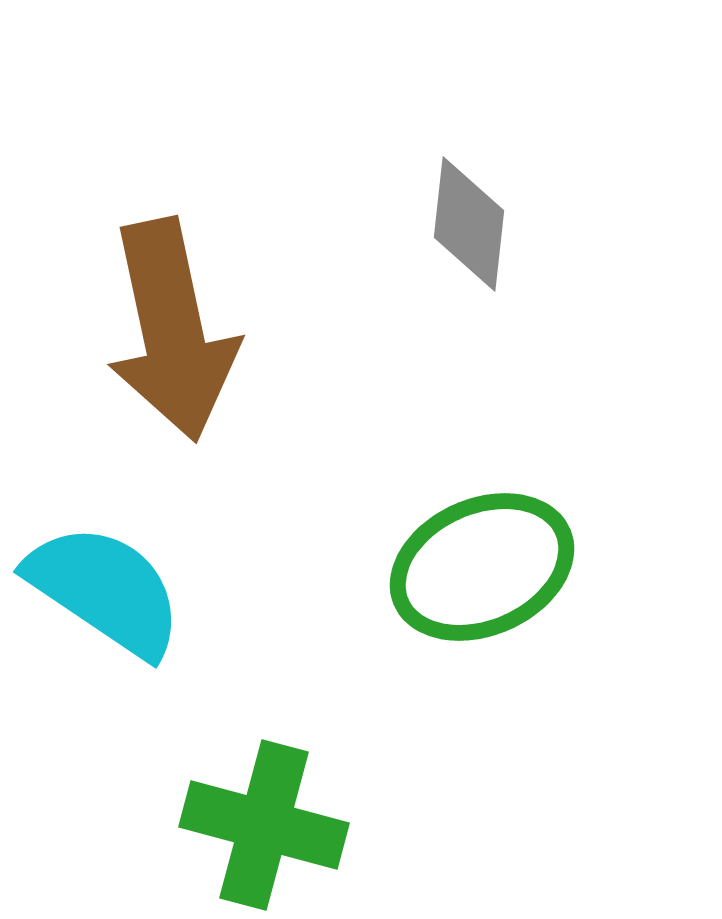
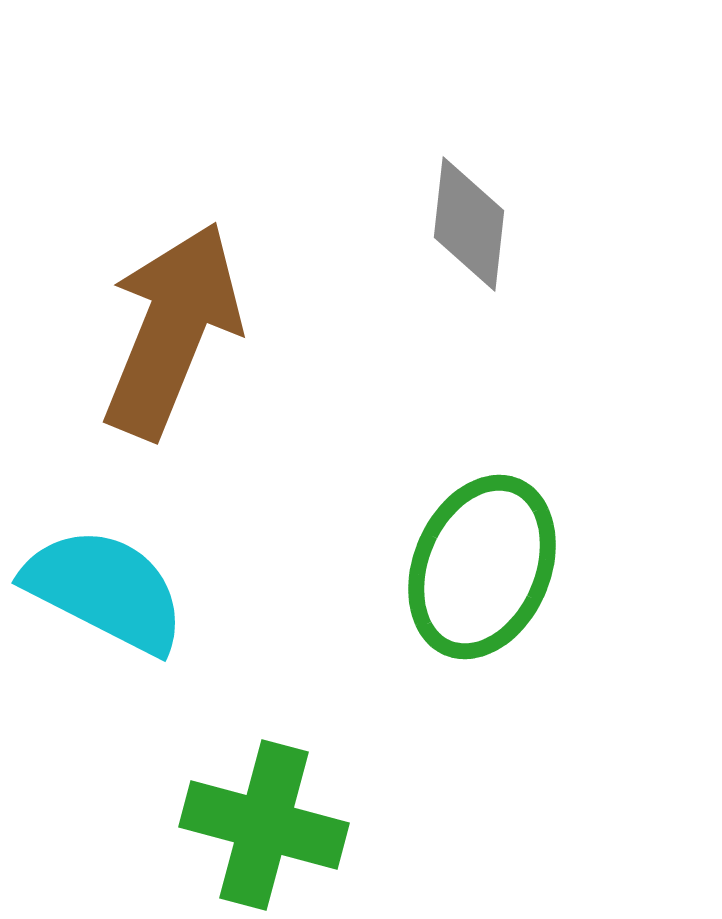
brown arrow: rotated 146 degrees counterclockwise
green ellipse: rotated 43 degrees counterclockwise
cyan semicircle: rotated 7 degrees counterclockwise
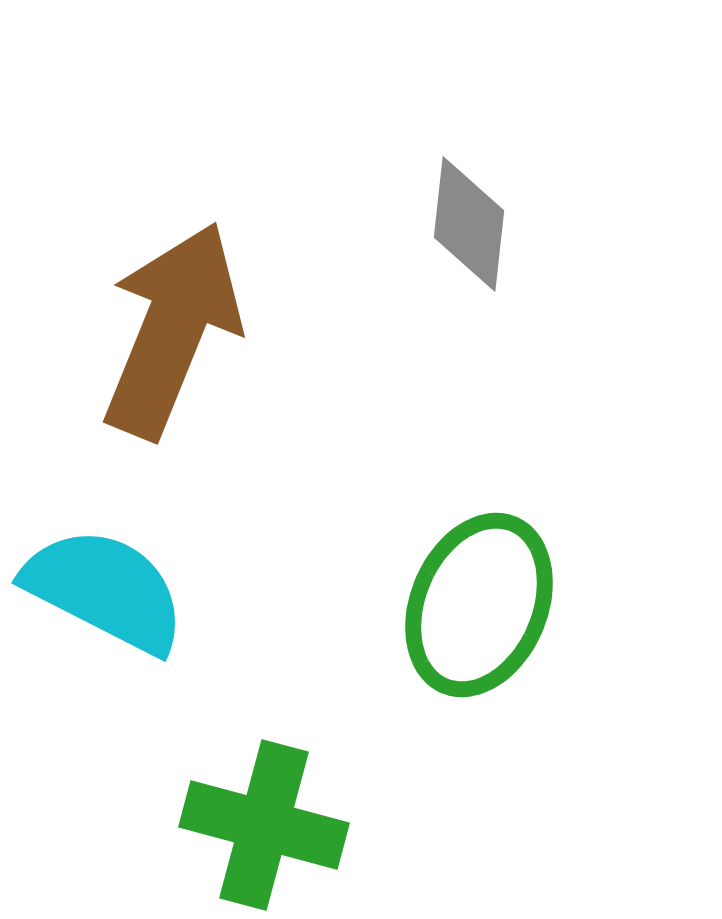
green ellipse: moved 3 px left, 38 px down
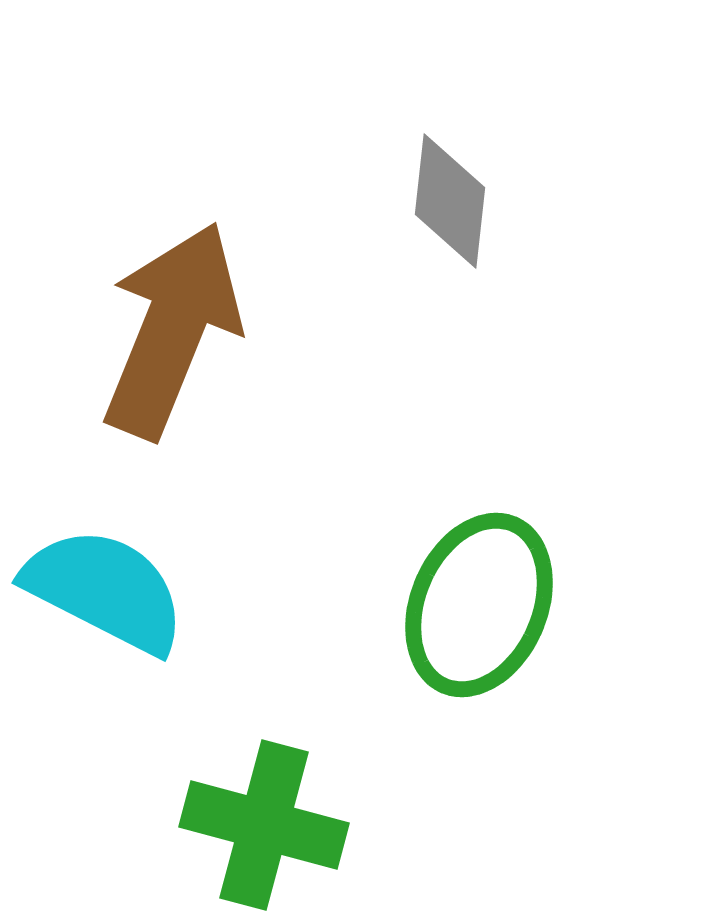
gray diamond: moved 19 px left, 23 px up
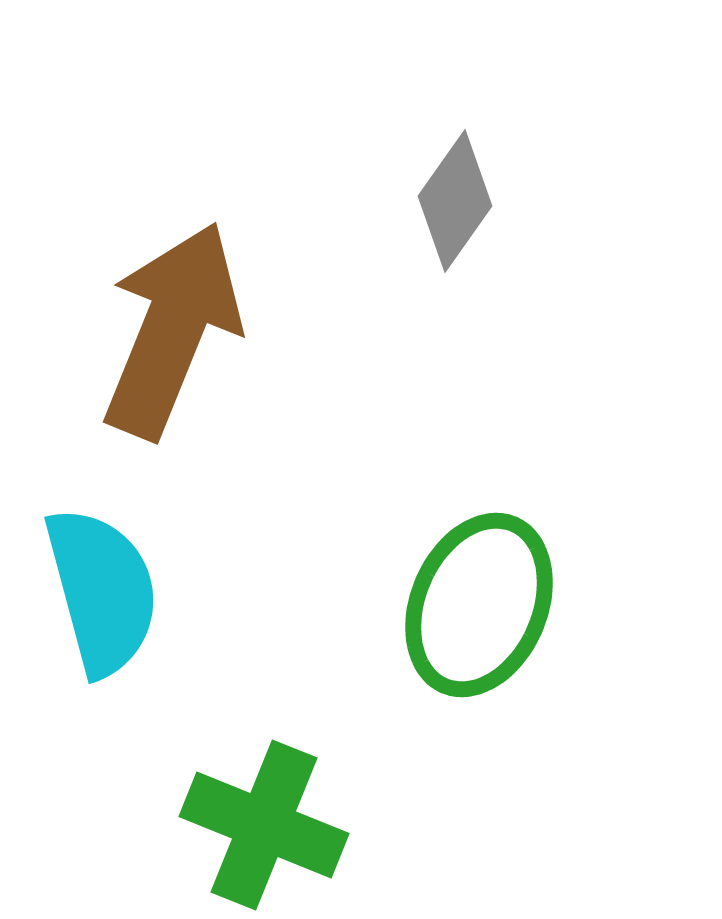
gray diamond: moved 5 px right; rotated 29 degrees clockwise
cyan semicircle: moved 3 px left, 1 px down; rotated 48 degrees clockwise
green cross: rotated 7 degrees clockwise
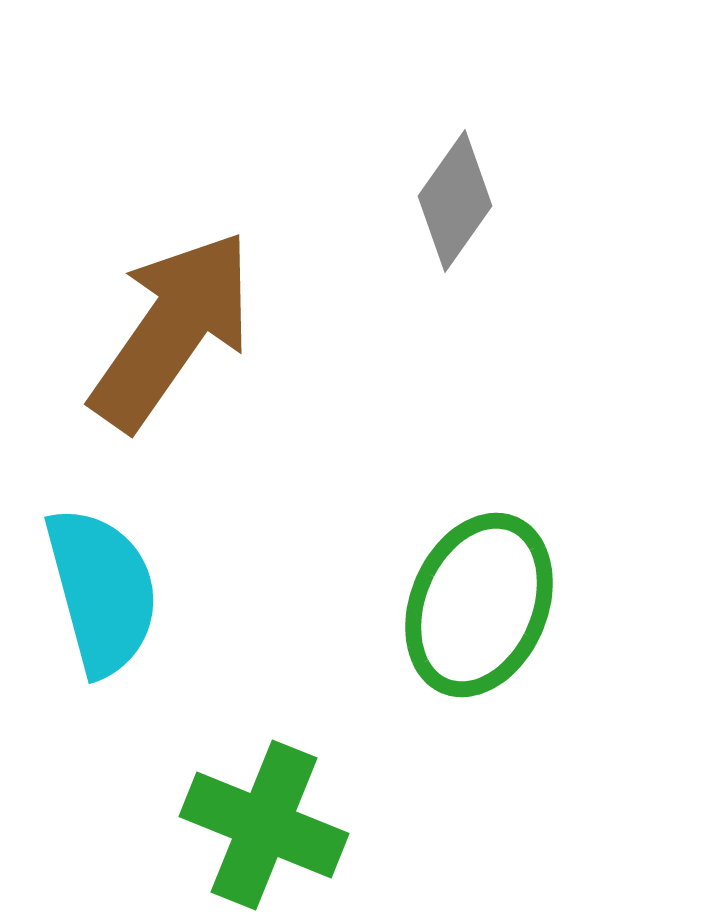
brown arrow: rotated 13 degrees clockwise
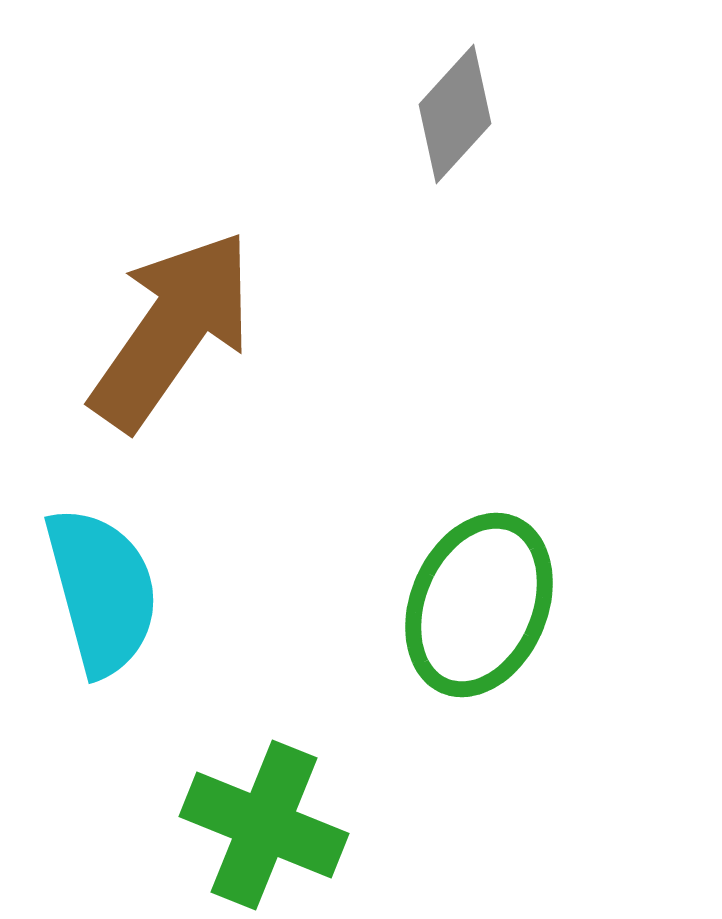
gray diamond: moved 87 px up; rotated 7 degrees clockwise
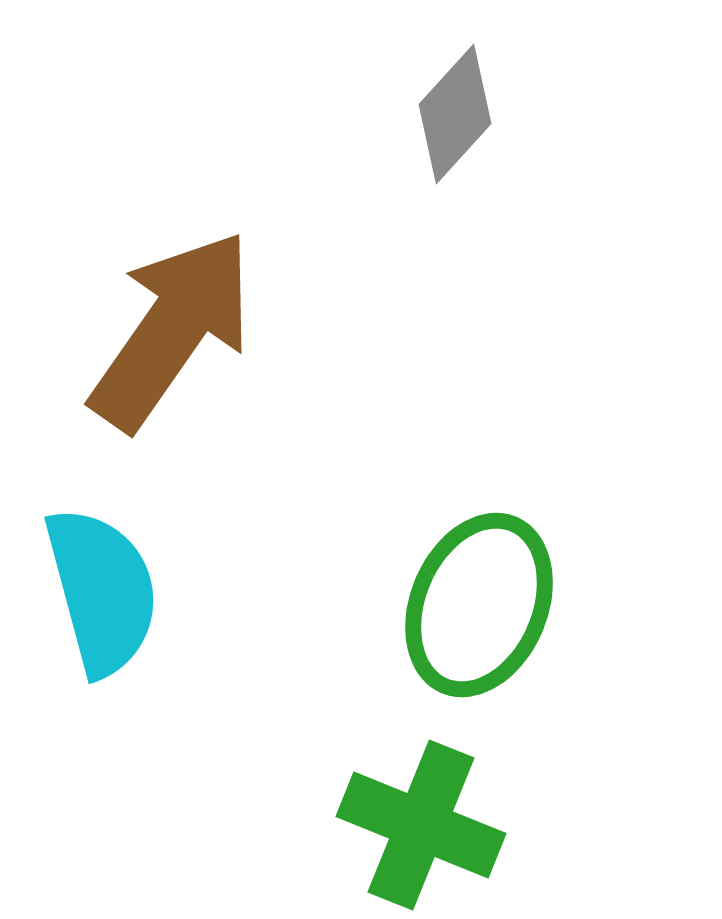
green cross: moved 157 px right
